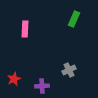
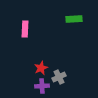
green rectangle: rotated 63 degrees clockwise
gray cross: moved 10 px left, 7 px down
red star: moved 27 px right, 11 px up
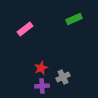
green rectangle: rotated 21 degrees counterclockwise
pink rectangle: rotated 49 degrees clockwise
gray cross: moved 4 px right
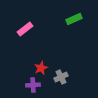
gray cross: moved 2 px left
purple cross: moved 9 px left, 1 px up
